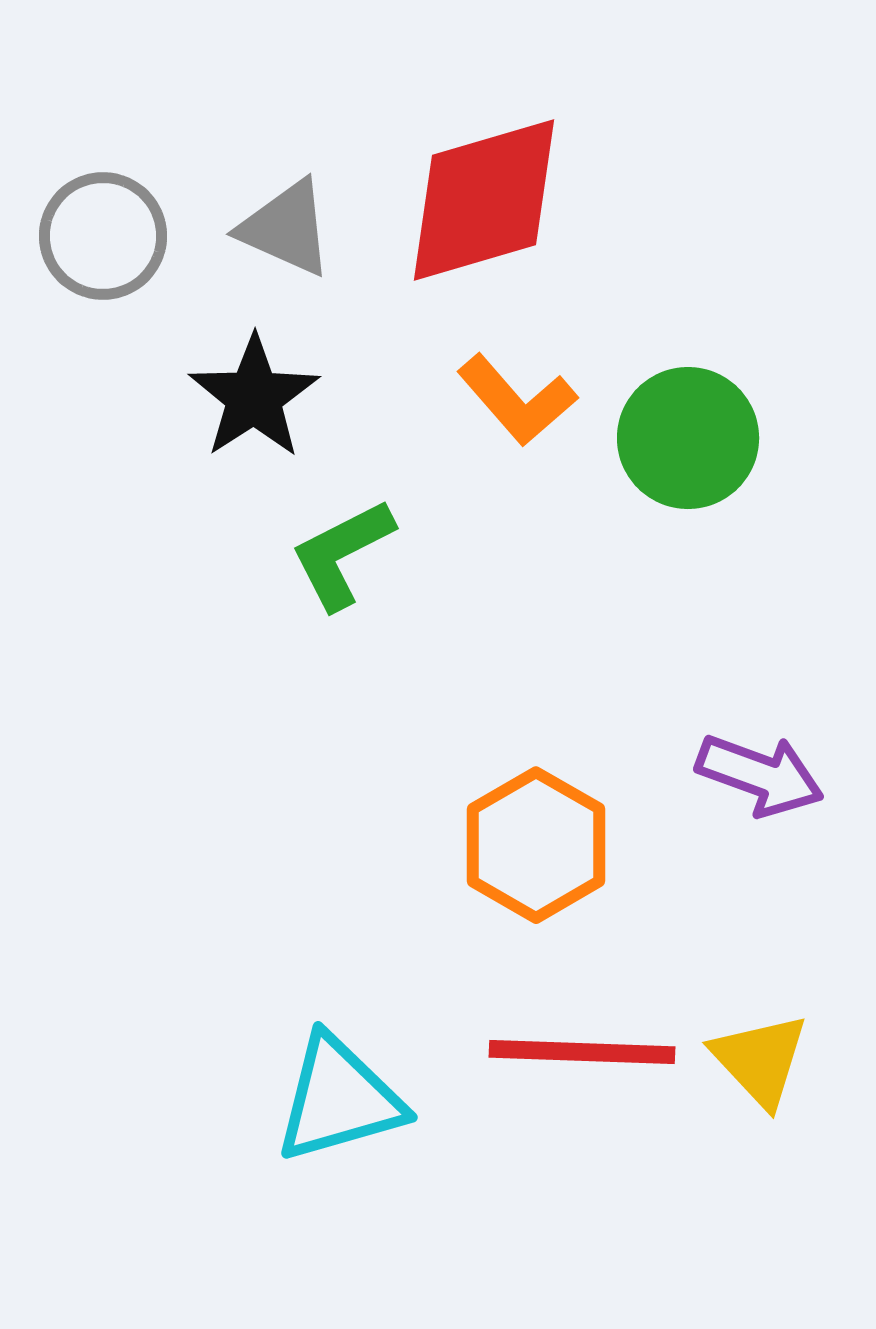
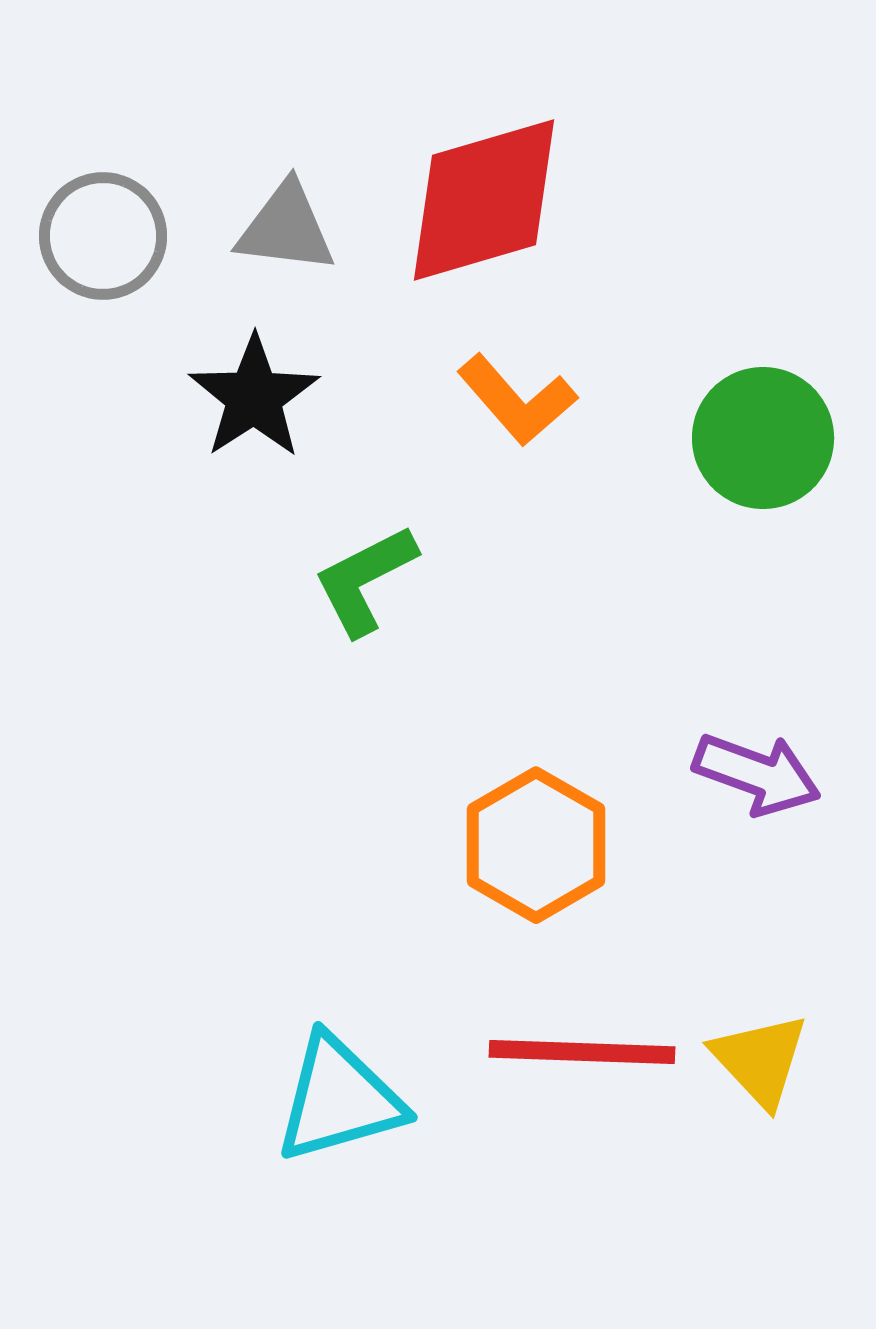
gray triangle: rotated 17 degrees counterclockwise
green circle: moved 75 px right
green L-shape: moved 23 px right, 26 px down
purple arrow: moved 3 px left, 1 px up
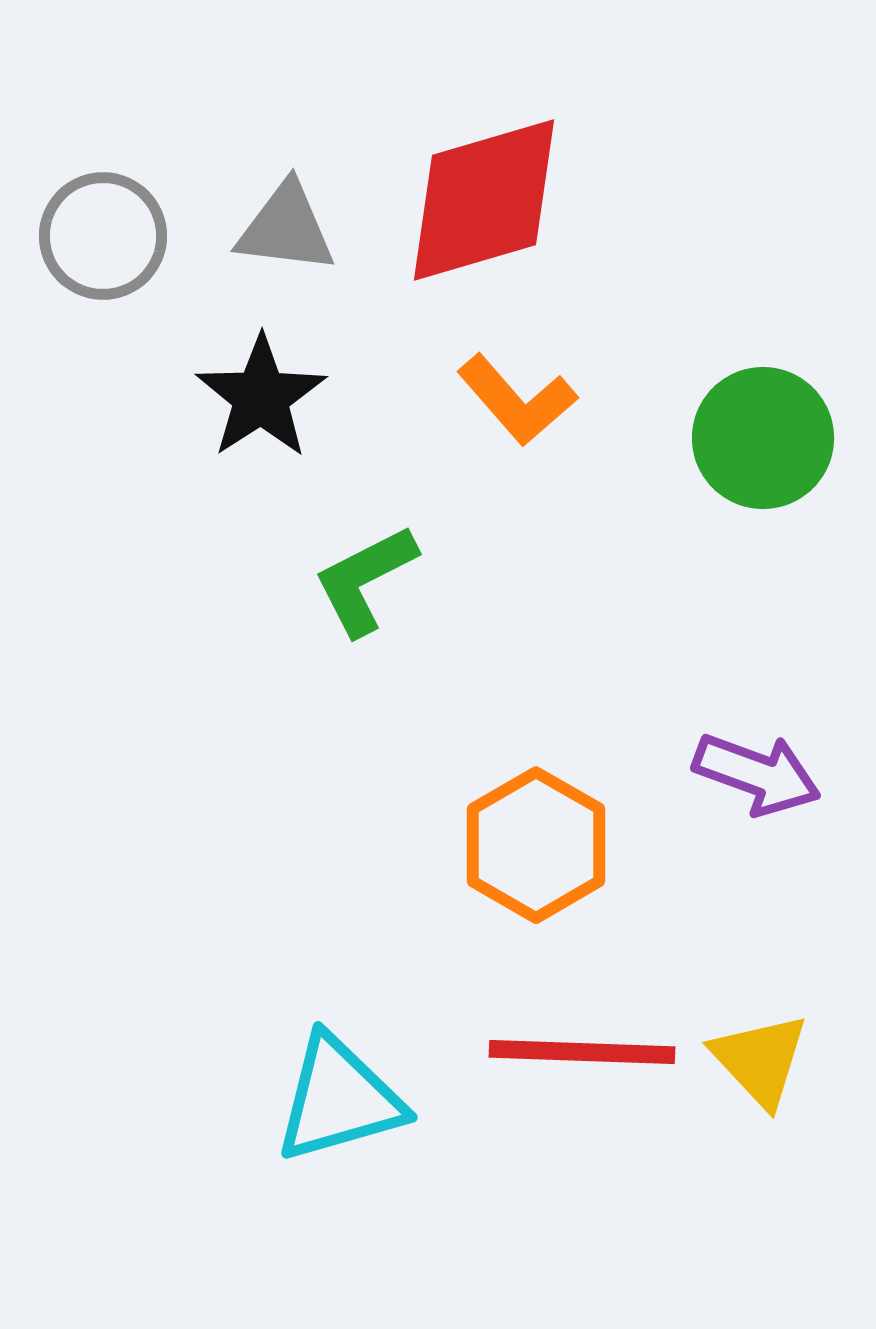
black star: moved 7 px right
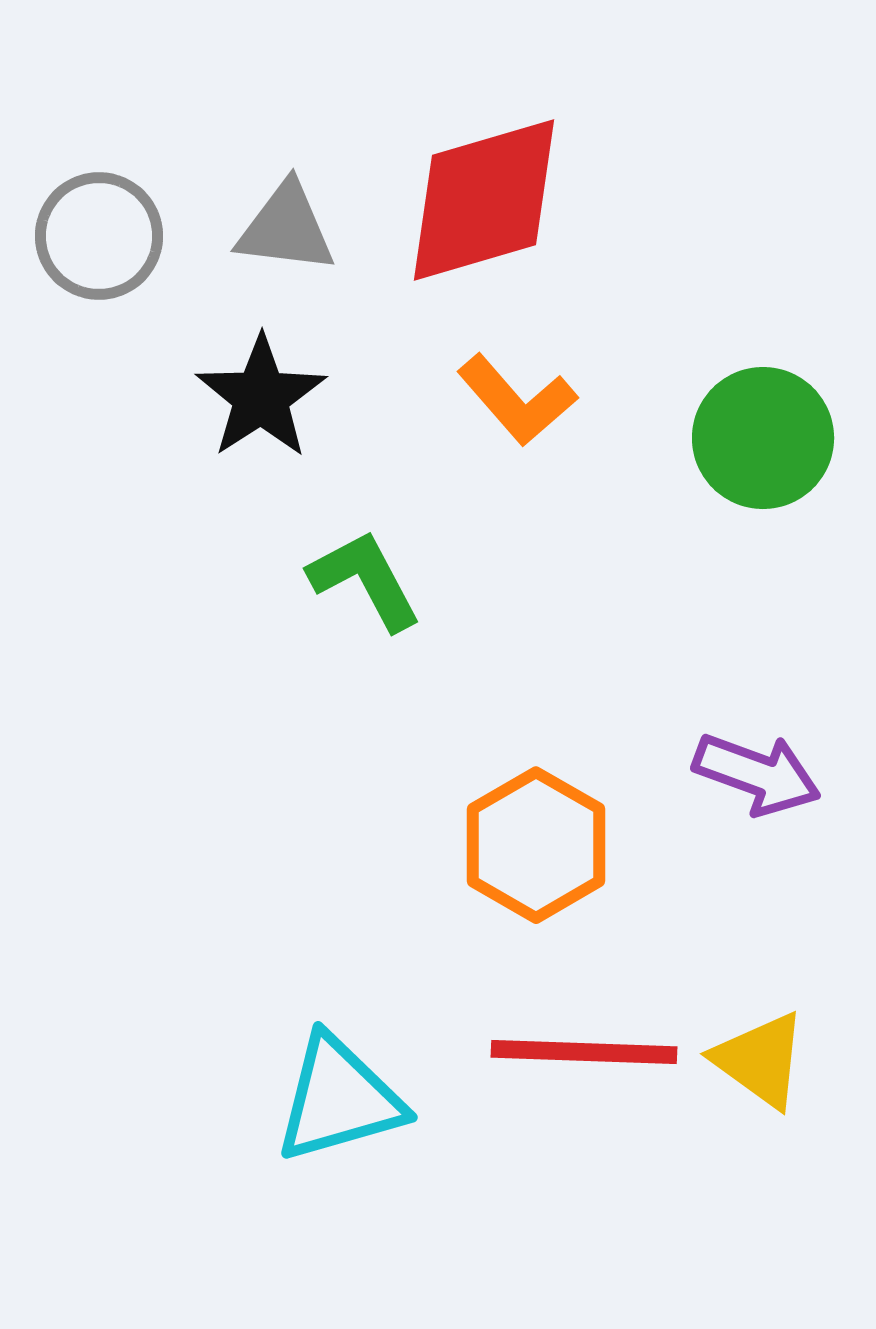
gray circle: moved 4 px left
green L-shape: rotated 89 degrees clockwise
red line: moved 2 px right
yellow triangle: rotated 11 degrees counterclockwise
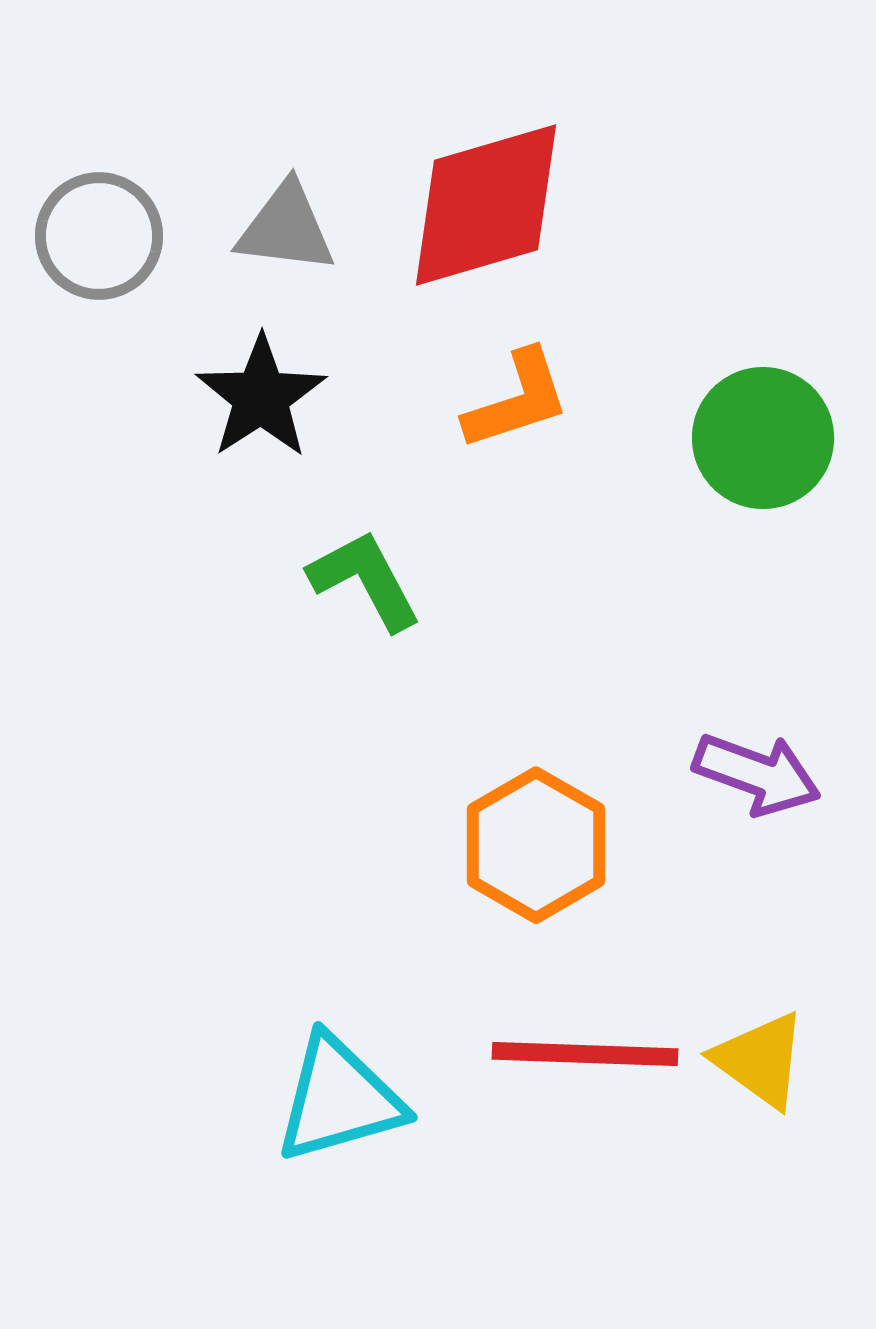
red diamond: moved 2 px right, 5 px down
orange L-shape: rotated 67 degrees counterclockwise
red line: moved 1 px right, 2 px down
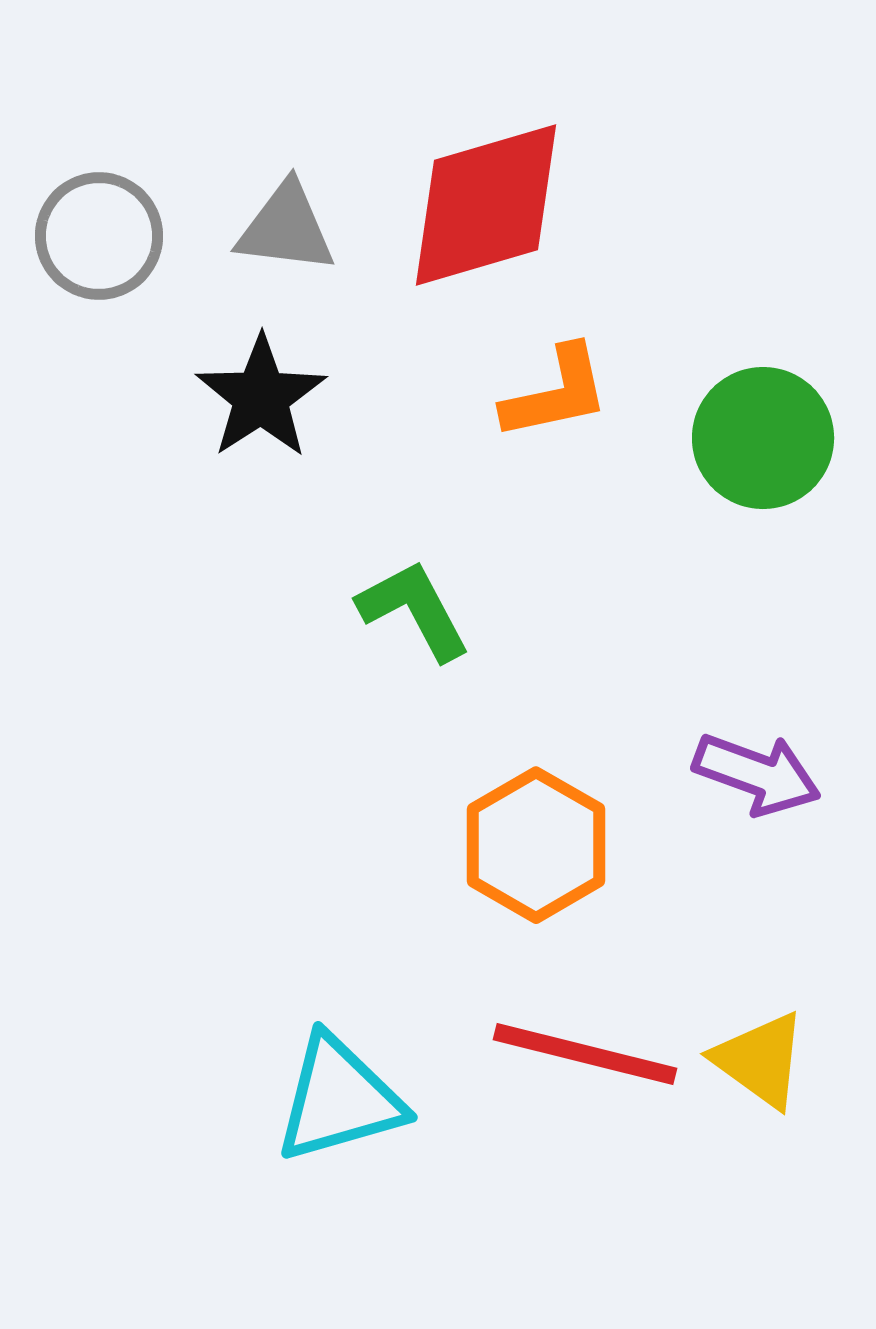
orange L-shape: moved 39 px right, 7 px up; rotated 6 degrees clockwise
green L-shape: moved 49 px right, 30 px down
red line: rotated 12 degrees clockwise
